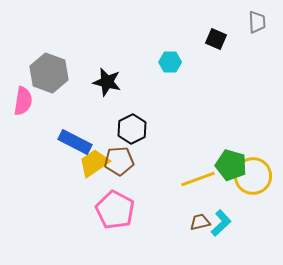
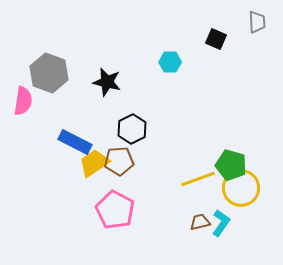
yellow circle: moved 12 px left, 12 px down
cyan L-shape: rotated 12 degrees counterclockwise
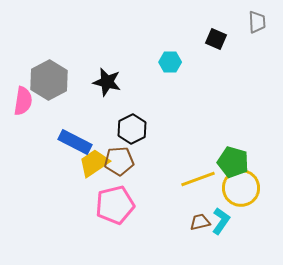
gray hexagon: moved 7 px down; rotated 12 degrees clockwise
green pentagon: moved 2 px right, 3 px up
pink pentagon: moved 5 px up; rotated 30 degrees clockwise
cyan L-shape: moved 2 px up
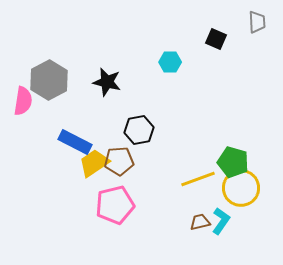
black hexagon: moved 7 px right, 1 px down; rotated 16 degrees clockwise
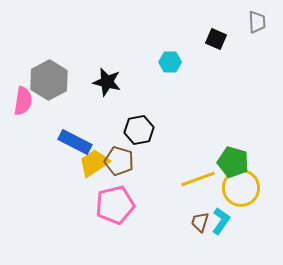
brown pentagon: rotated 20 degrees clockwise
brown trapezoid: rotated 60 degrees counterclockwise
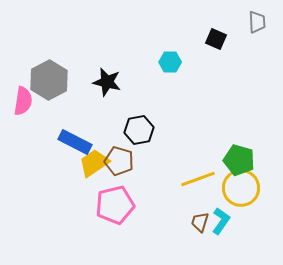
green pentagon: moved 6 px right, 2 px up
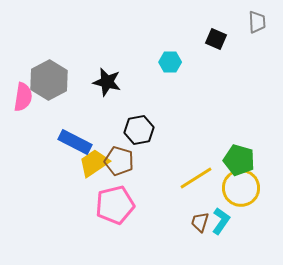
pink semicircle: moved 4 px up
yellow line: moved 2 px left, 1 px up; rotated 12 degrees counterclockwise
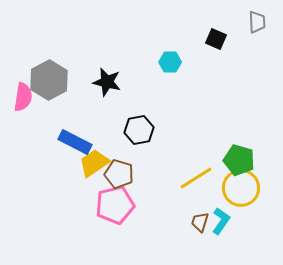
brown pentagon: moved 13 px down
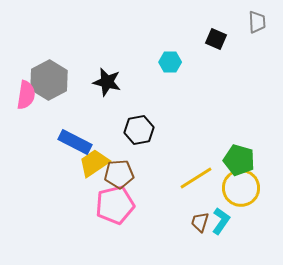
pink semicircle: moved 3 px right, 2 px up
brown pentagon: rotated 20 degrees counterclockwise
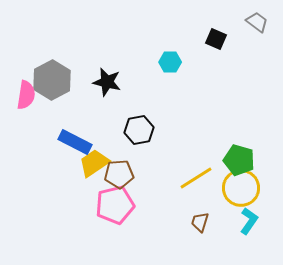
gray trapezoid: rotated 50 degrees counterclockwise
gray hexagon: moved 3 px right
cyan L-shape: moved 28 px right
